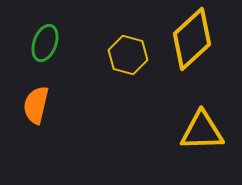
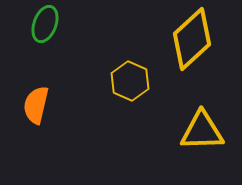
green ellipse: moved 19 px up
yellow hexagon: moved 2 px right, 26 px down; rotated 9 degrees clockwise
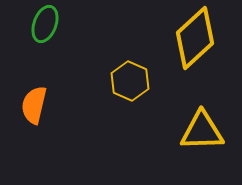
yellow diamond: moved 3 px right, 1 px up
orange semicircle: moved 2 px left
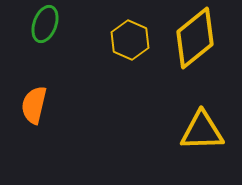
yellow diamond: rotated 4 degrees clockwise
yellow hexagon: moved 41 px up
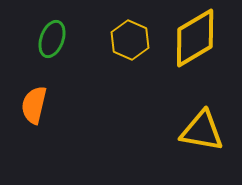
green ellipse: moved 7 px right, 15 px down
yellow diamond: rotated 8 degrees clockwise
yellow triangle: rotated 12 degrees clockwise
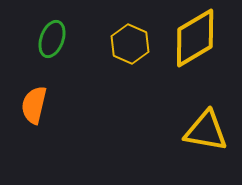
yellow hexagon: moved 4 px down
yellow triangle: moved 4 px right
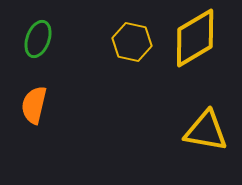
green ellipse: moved 14 px left
yellow hexagon: moved 2 px right, 2 px up; rotated 12 degrees counterclockwise
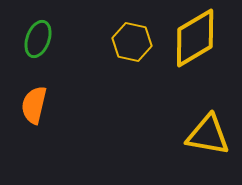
yellow triangle: moved 2 px right, 4 px down
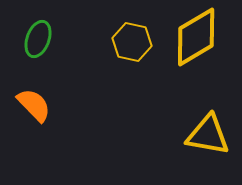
yellow diamond: moved 1 px right, 1 px up
orange semicircle: rotated 123 degrees clockwise
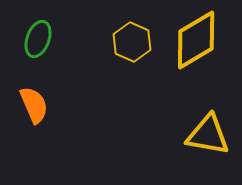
yellow diamond: moved 3 px down
yellow hexagon: rotated 12 degrees clockwise
orange semicircle: rotated 21 degrees clockwise
